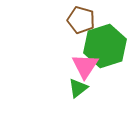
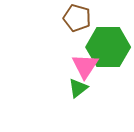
brown pentagon: moved 4 px left, 2 px up
green hexagon: moved 3 px right, 1 px down; rotated 18 degrees clockwise
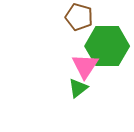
brown pentagon: moved 2 px right, 1 px up
green hexagon: moved 1 px left, 1 px up
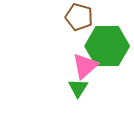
pink triangle: rotated 16 degrees clockwise
green triangle: rotated 20 degrees counterclockwise
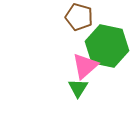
green hexagon: rotated 12 degrees clockwise
